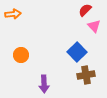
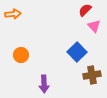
brown cross: moved 6 px right
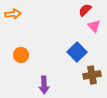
purple arrow: moved 1 px down
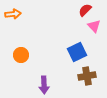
blue square: rotated 18 degrees clockwise
brown cross: moved 5 px left, 1 px down
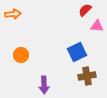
pink triangle: moved 3 px right; rotated 40 degrees counterclockwise
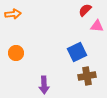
orange circle: moved 5 px left, 2 px up
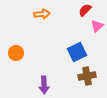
orange arrow: moved 29 px right
pink triangle: rotated 48 degrees counterclockwise
